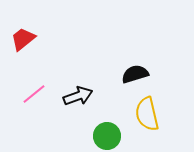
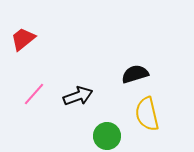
pink line: rotated 10 degrees counterclockwise
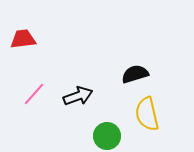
red trapezoid: rotated 32 degrees clockwise
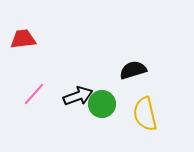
black semicircle: moved 2 px left, 4 px up
yellow semicircle: moved 2 px left
green circle: moved 5 px left, 32 px up
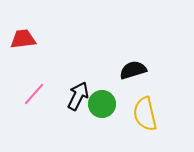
black arrow: rotated 44 degrees counterclockwise
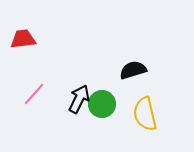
black arrow: moved 1 px right, 3 px down
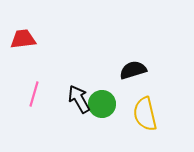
pink line: rotated 25 degrees counterclockwise
black arrow: rotated 56 degrees counterclockwise
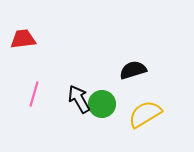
yellow semicircle: rotated 72 degrees clockwise
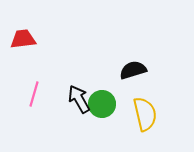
yellow semicircle: rotated 108 degrees clockwise
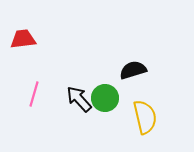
black arrow: rotated 12 degrees counterclockwise
green circle: moved 3 px right, 6 px up
yellow semicircle: moved 3 px down
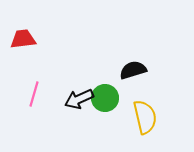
black arrow: rotated 72 degrees counterclockwise
